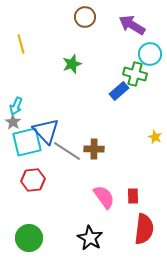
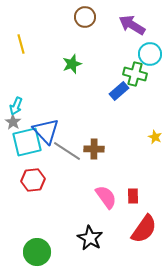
pink semicircle: moved 2 px right
red semicircle: rotated 28 degrees clockwise
green circle: moved 8 px right, 14 px down
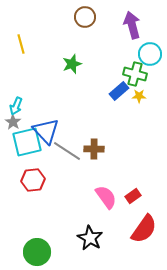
purple arrow: rotated 44 degrees clockwise
yellow star: moved 16 px left, 41 px up; rotated 24 degrees counterclockwise
red rectangle: rotated 56 degrees clockwise
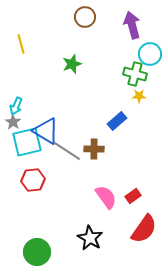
blue rectangle: moved 2 px left, 30 px down
blue triangle: rotated 16 degrees counterclockwise
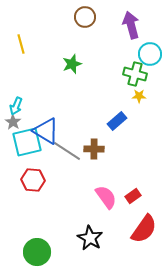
purple arrow: moved 1 px left
red hexagon: rotated 10 degrees clockwise
